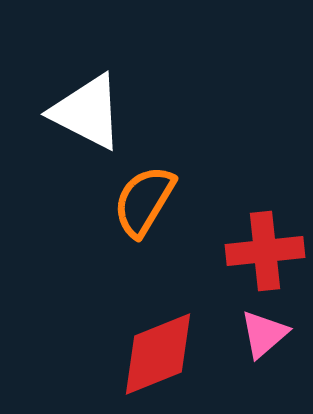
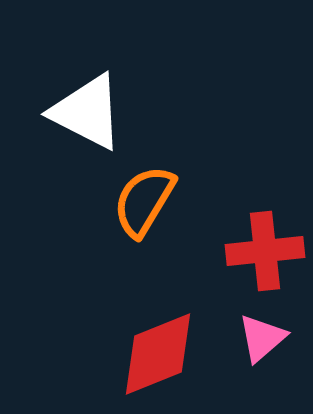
pink triangle: moved 2 px left, 4 px down
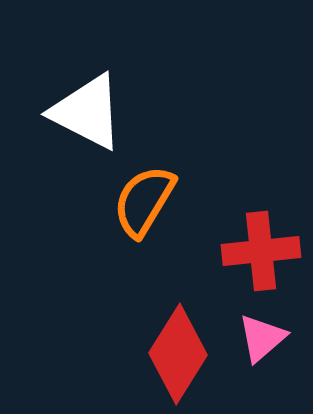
red cross: moved 4 px left
red diamond: moved 20 px right; rotated 36 degrees counterclockwise
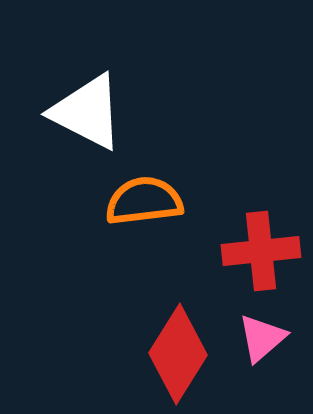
orange semicircle: rotated 52 degrees clockwise
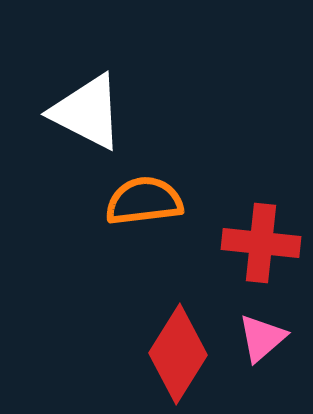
red cross: moved 8 px up; rotated 12 degrees clockwise
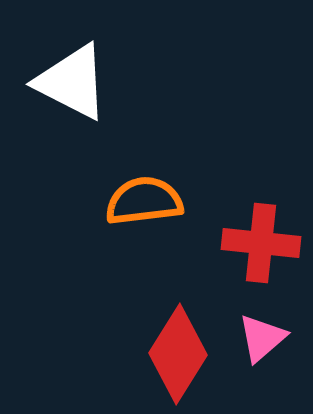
white triangle: moved 15 px left, 30 px up
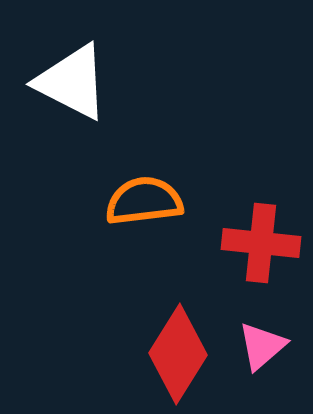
pink triangle: moved 8 px down
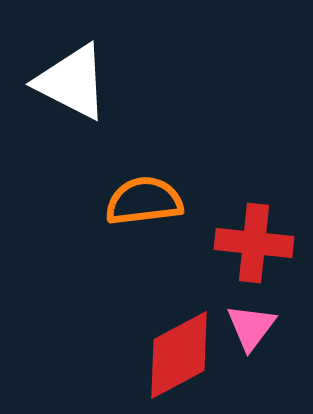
red cross: moved 7 px left
pink triangle: moved 11 px left, 19 px up; rotated 12 degrees counterclockwise
red diamond: moved 1 px right, 1 px down; rotated 30 degrees clockwise
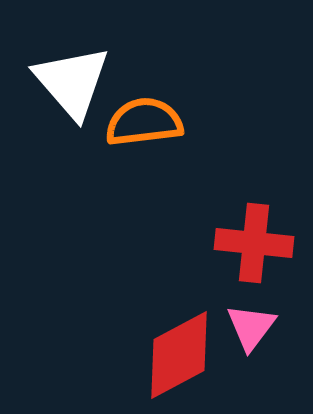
white triangle: rotated 22 degrees clockwise
orange semicircle: moved 79 px up
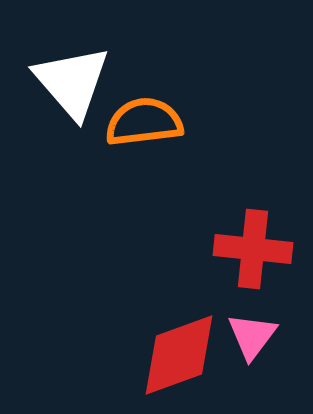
red cross: moved 1 px left, 6 px down
pink triangle: moved 1 px right, 9 px down
red diamond: rotated 8 degrees clockwise
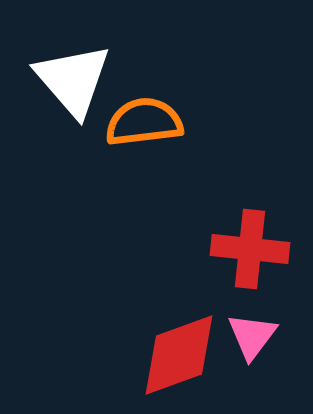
white triangle: moved 1 px right, 2 px up
red cross: moved 3 px left
